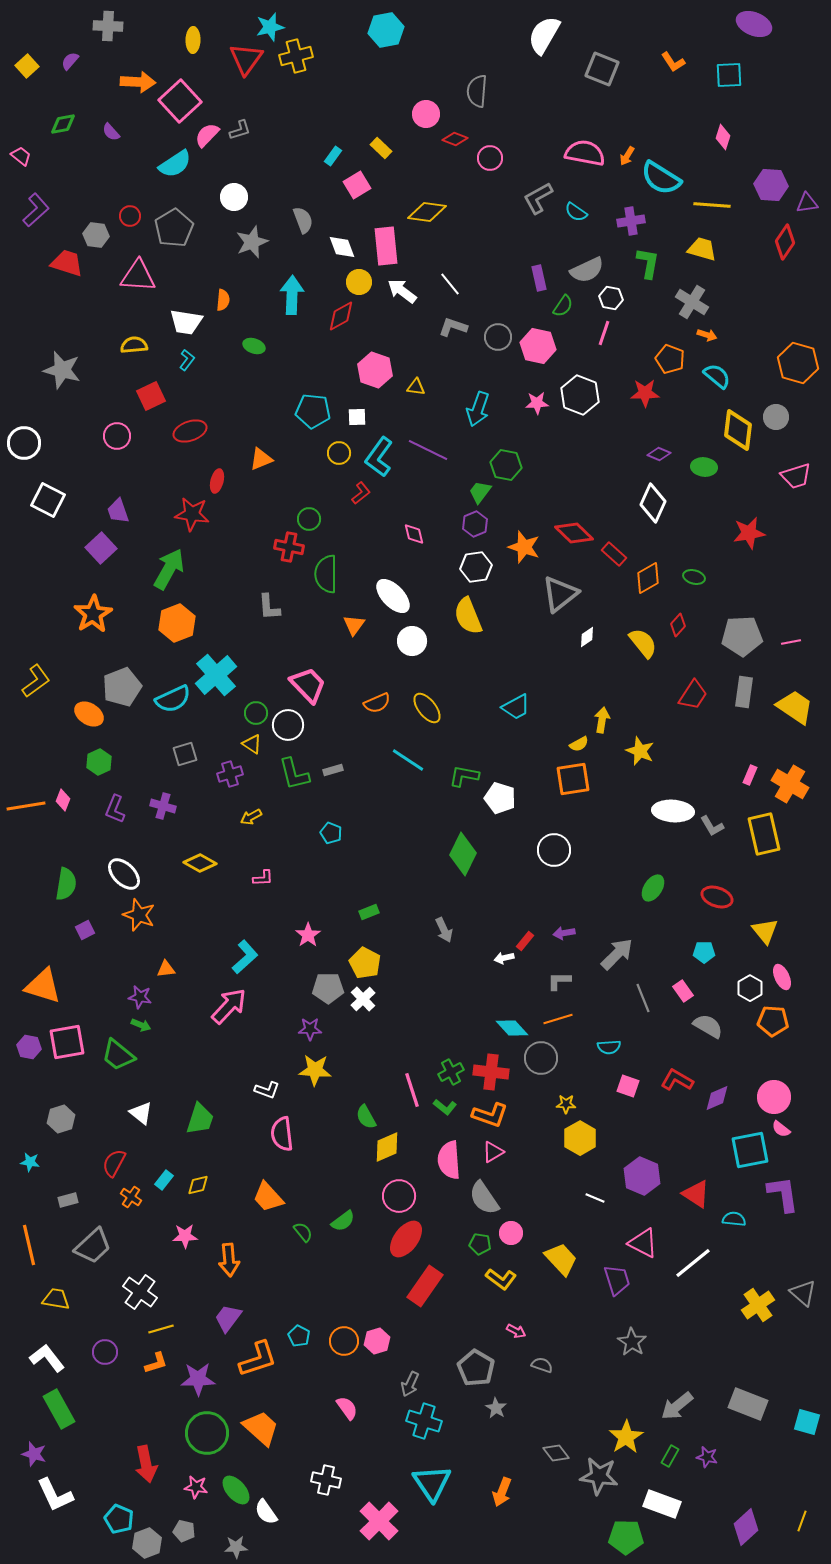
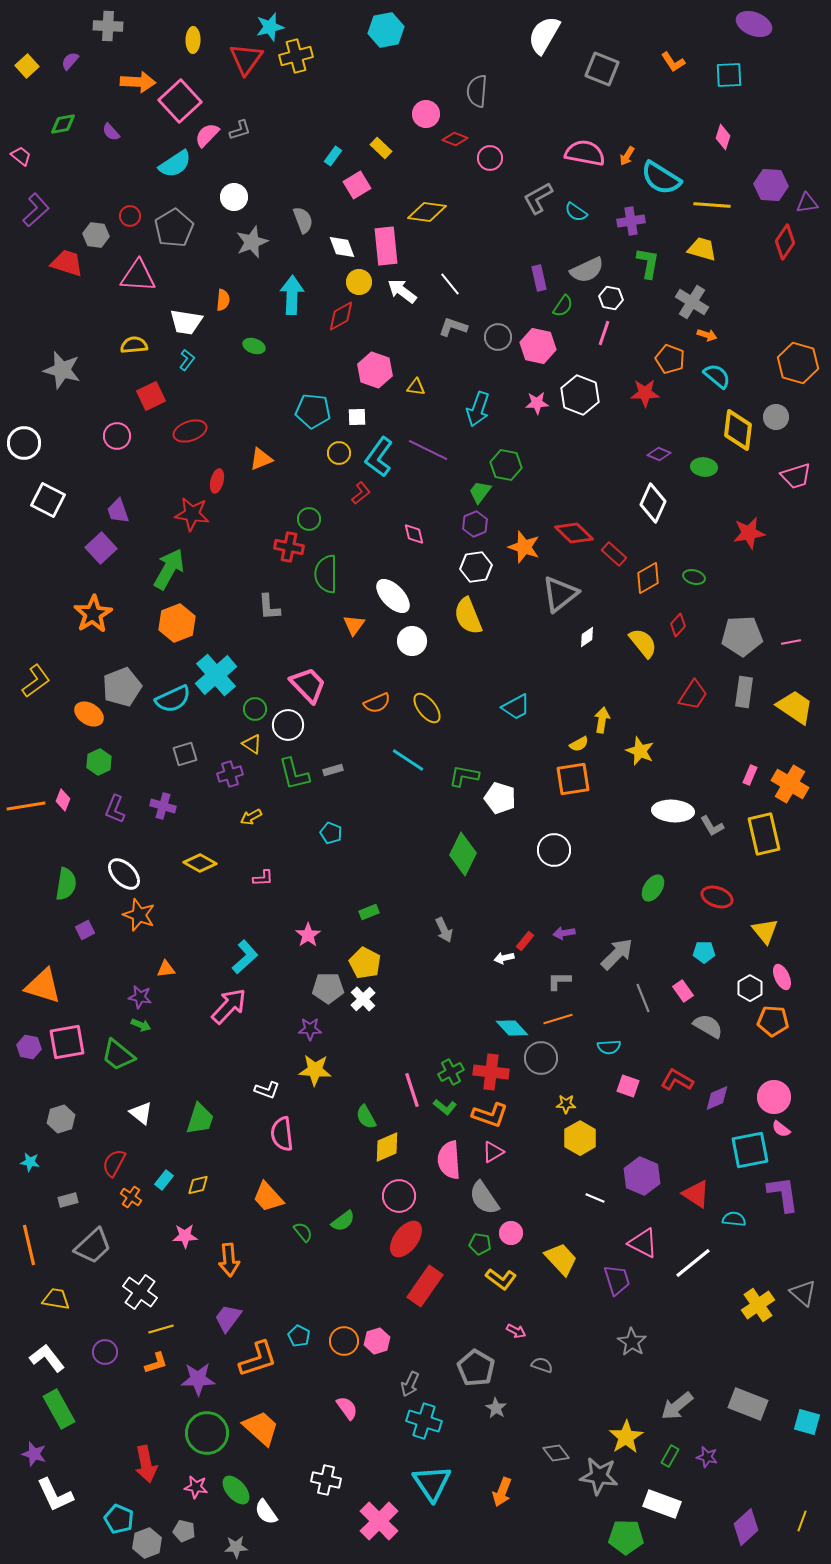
green circle at (256, 713): moved 1 px left, 4 px up
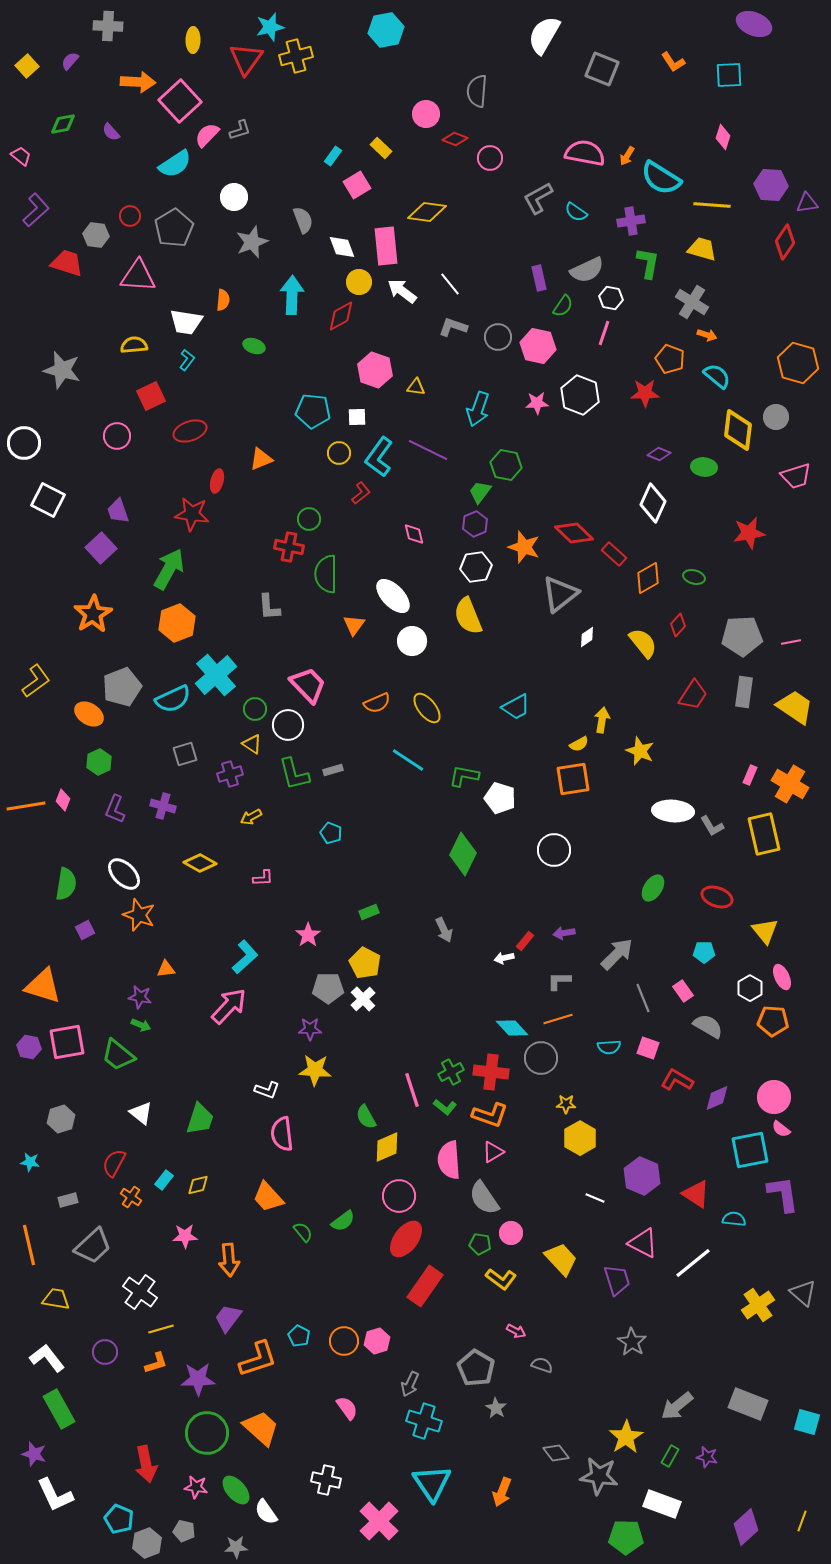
pink square at (628, 1086): moved 20 px right, 38 px up
